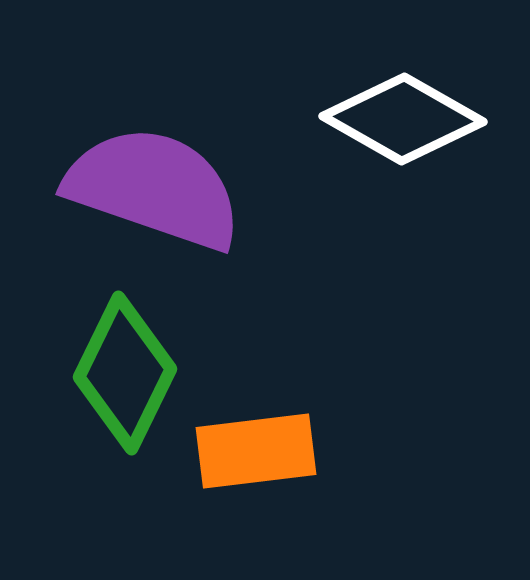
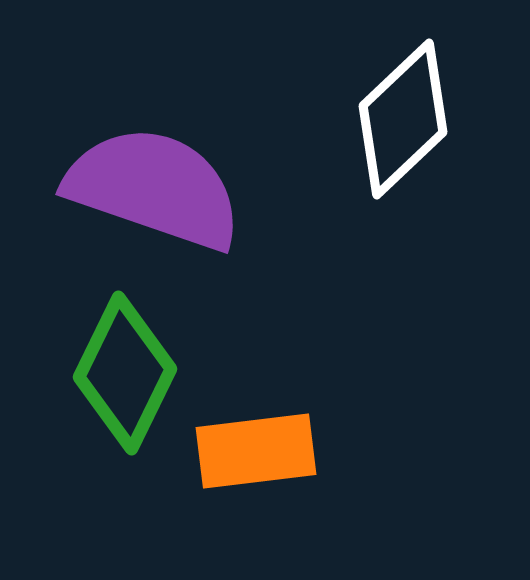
white diamond: rotated 73 degrees counterclockwise
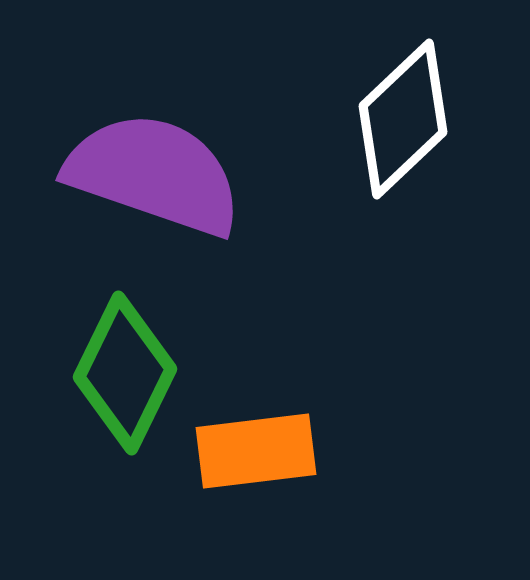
purple semicircle: moved 14 px up
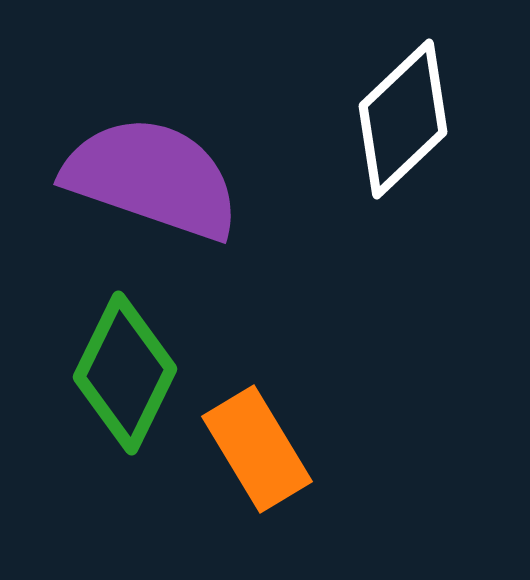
purple semicircle: moved 2 px left, 4 px down
orange rectangle: moved 1 px right, 2 px up; rotated 66 degrees clockwise
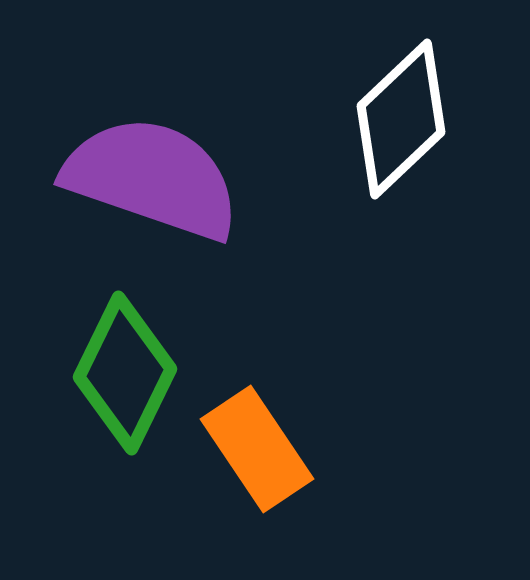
white diamond: moved 2 px left
orange rectangle: rotated 3 degrees counterclockwise
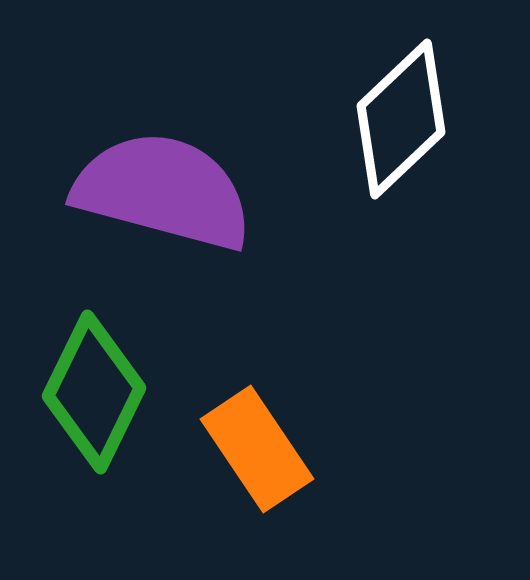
purple semicircle: moved 11 px right, 13 px down; rotated 4 degrees counterclockwise
green diamond: moved 31 px left, 19 px down
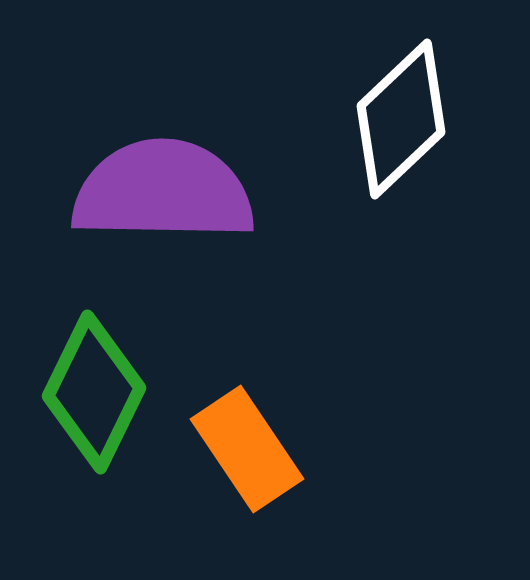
purple semicircle: rotated 14 degrees counterclockwise
orange rectangle: moved 10 px left
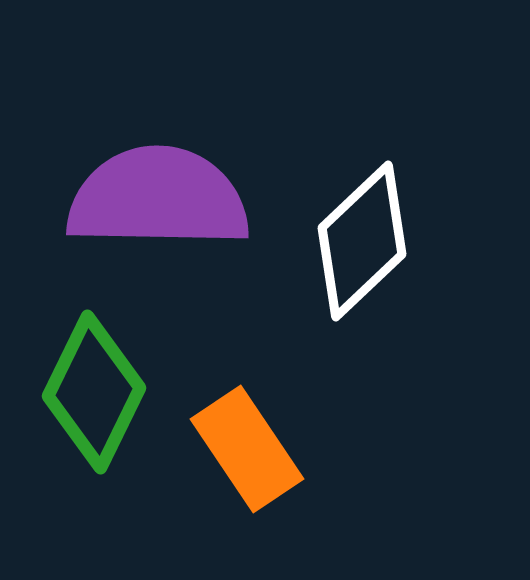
white diamond: moved 39 px left, 122 px down
purple semicircle: moved 5 px left, 7 px down
